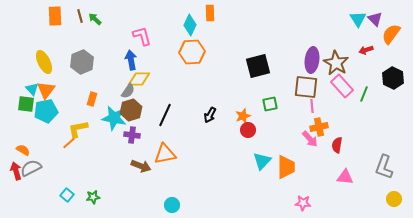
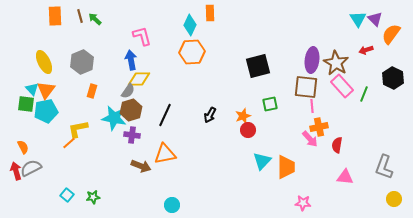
orange rectangle at (92, 99): moved 8 px up
orange semicircle at (23, 150): moved 3 px up; rotated 32 degrees clockwise
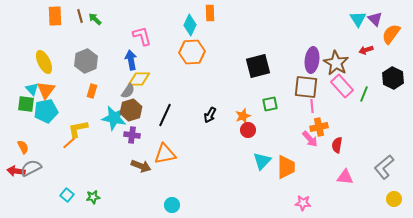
gray hexagon at (82, 62): moved 4 px right, 1 px up
gray L-shape at (384, 167): rotated 30 degrees clockwise
red arrow at (16, 171): rotated 66 degrees counterclockwise
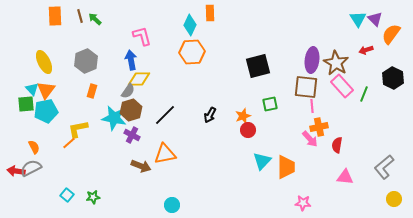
green square at (26, 104): rotated 12 degrees counterclockwise
black line at (165, 115): rotated 20 degrees clockwise
purple cross at (132, 135): rotated 21 degrees clockwise
orange semicircle at (23, 147): moved 11 px right
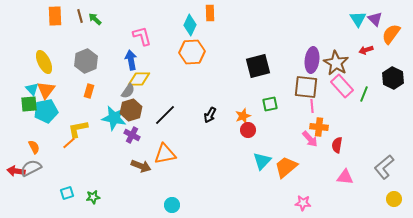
orange rectangle at (92, 91): moved 3 px left
green square at (26, 104): moved 3 px right
orange cross at (319, 127): rotated 18 degrees clockwise
orange trapezoid at (286, 167): rotated 130 degrees counterclockwise
cyan square at (67, 195): moved 2 px up; rotated 32 degrees clockwise
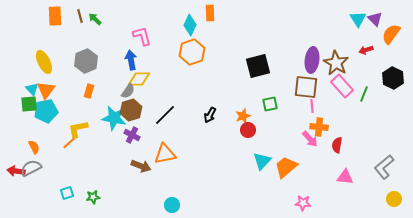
orange hexagon at (192, 52): rotated 15 degrees counterclockwise
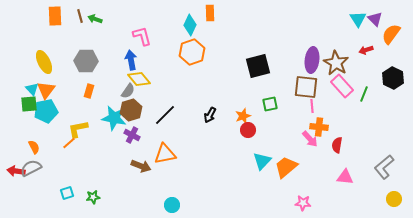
green arrow at (95, 19): rotated 24 degrees counterclockwise
gray hexagon at (86, 61): rotated 25 degrees clockwise
yellow diamond at (139, 79): rotated 50 degrees clockwise
